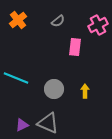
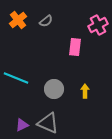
gray semicircle: moved 12 px left
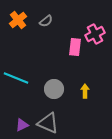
pink cross: moved 3 px left, 9 px down
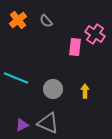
gray semicircle: rotated 88 degrees clockwise
pink cross: rotated 30 degrees counterclockwise
gray circle: moved 1 px left
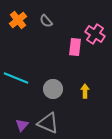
purple triangle: rotated 24 degrees counterclockwise
